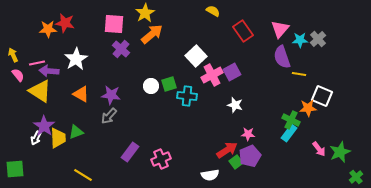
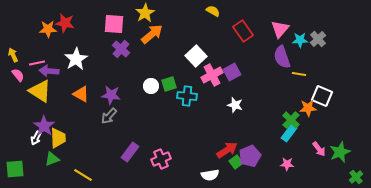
green cross at (291, 120): rotated 18 degrees clockwise
green triangle at (76, 132): moved 24 px left, 27 px down
pink star at (248, 134): moved 39 px right, 30 px down
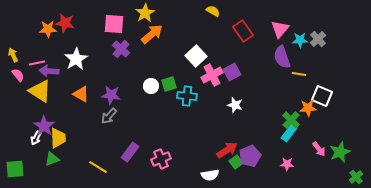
yellow line at (83, 175): moved 15 px right, 8 px up
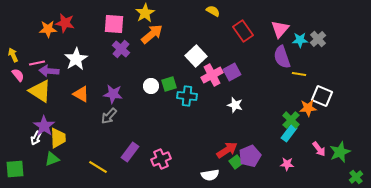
purple star at (111, 95): moved 2 px right, 1 px up
